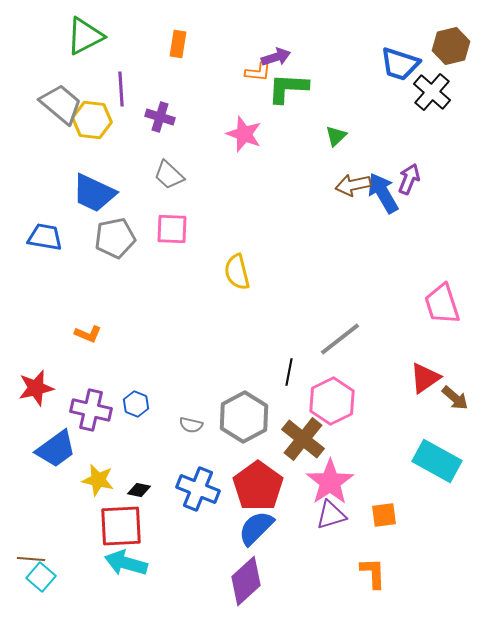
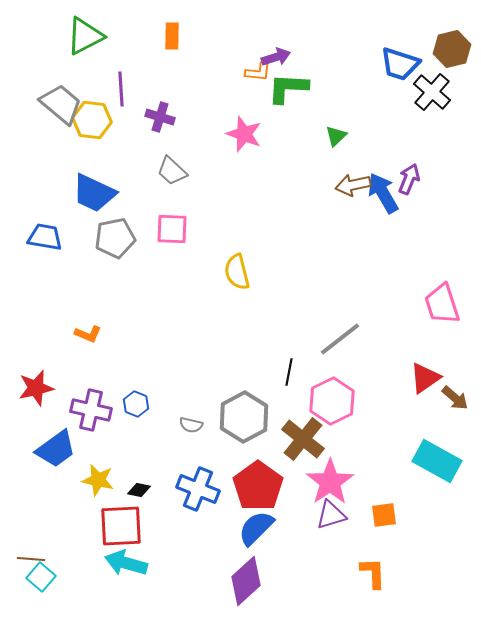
orange rectangle at (178, 44): moved 6 px left, 8 px up; rotated 8 degrees counterclockwise
brown hexagon at (451, 46): moved 1 px right, 3 px down
gray trapezoid at (169, 175): moved 3 px right, 4 px up
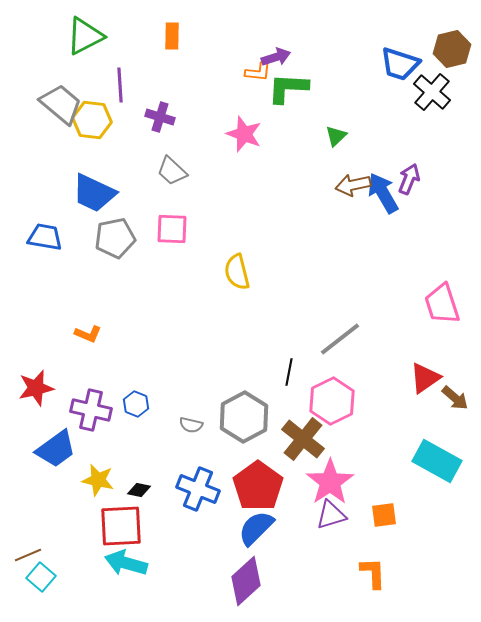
purple line at (121, 89): moved 1 px left, 4 px up
brown line at (31, 559): moved 3 px left, 4 px up; rotated 28 degrees counterclockwise
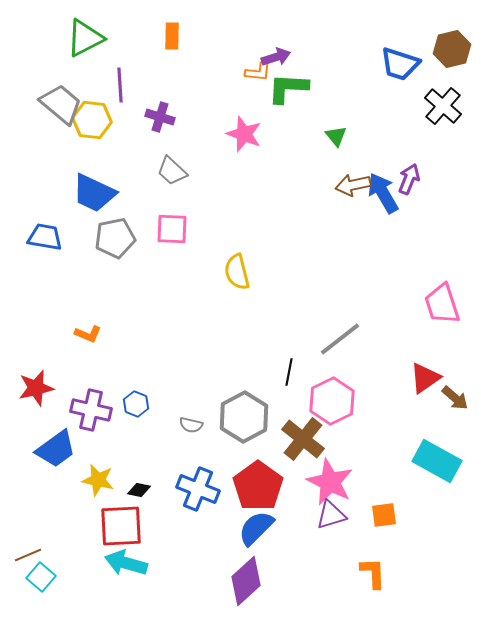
green triangle at (85, 36): moved 2 px down
black cross at (432, 92): moved 11 px right, 14 px down
green triangle at (336, 136): rotated 25 degrees counterclockwise
pink star at (330, 482): rotated 12 degrees counterclockwise
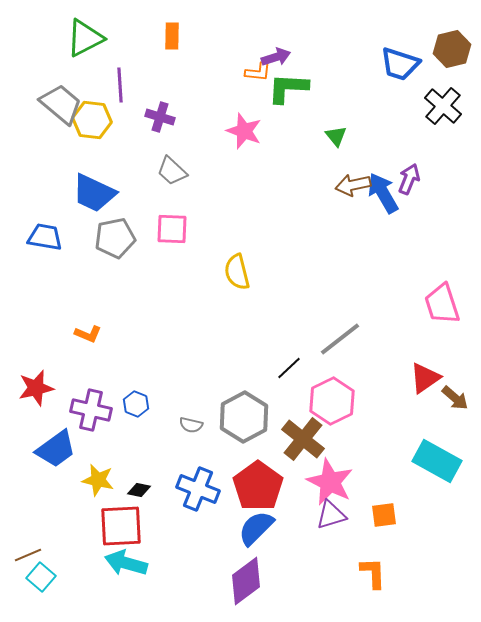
pink star at (244, 134): moved 3 px up
black line at (289, 372): moved 4 px up; rotated 36 degrees clockwise
purple diamond at (246, 581): rotated 6 degrees clockwise
